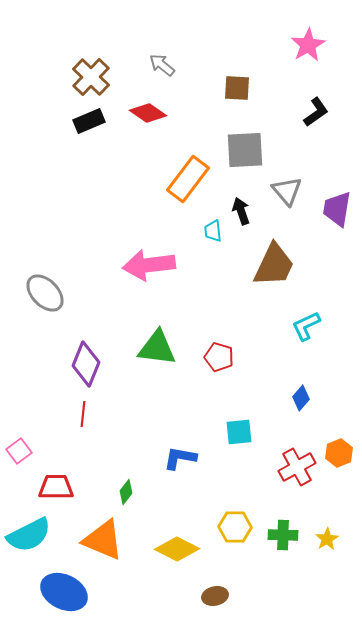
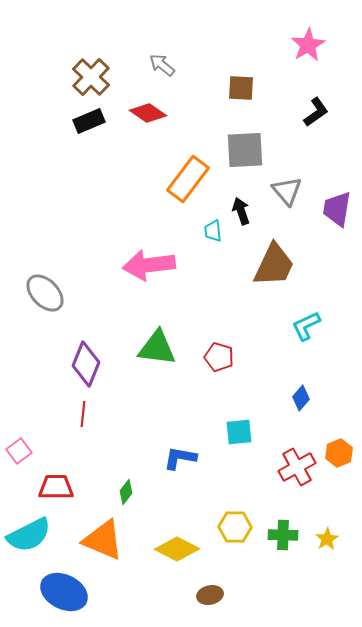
brown square: moved 4 px right
brown ellipse: moved 5 px left, 1 px up
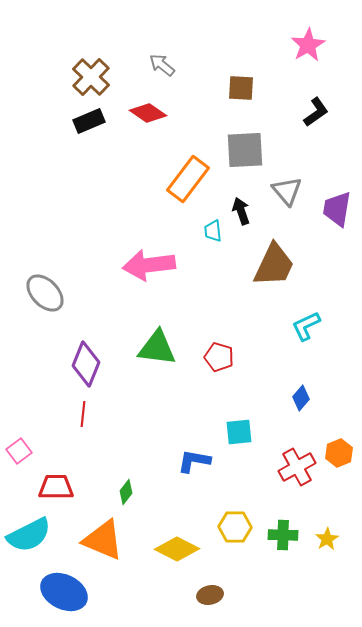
blue L-shape: moved 14 px right, 3 px down
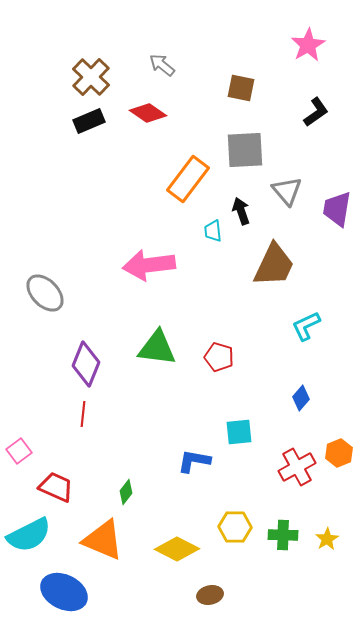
brown square: rotated 8 degrees clockwise
red trapezoid: rotated 24 degrees clockwise
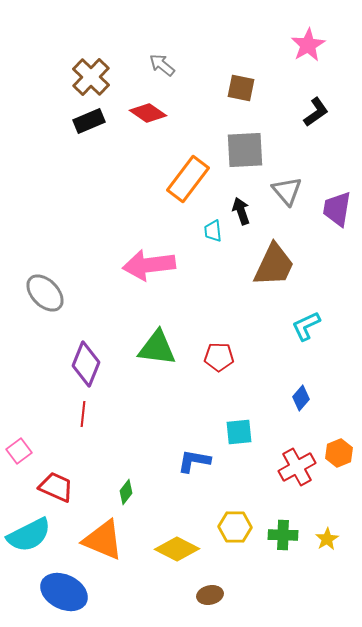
red pentagon: rotated 16 degrees counterclockwise
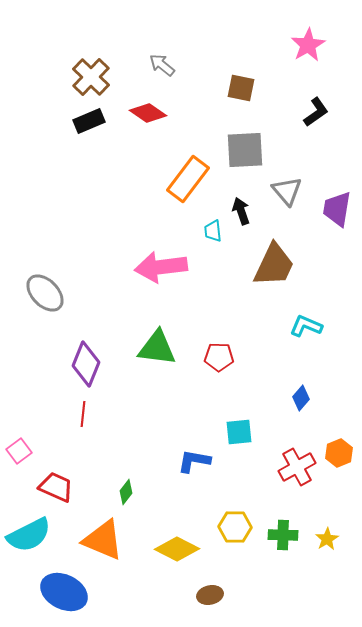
pink arrow: moved 12 px right, 2 px down
cyan L-shape: rotated 48 degrees clockwise
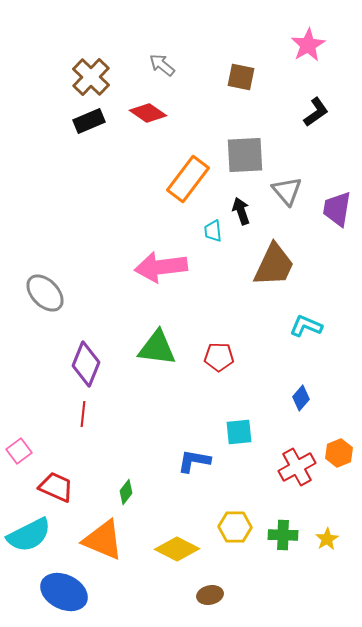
brown square: moved 11 px up
gray square: moved 5 px down
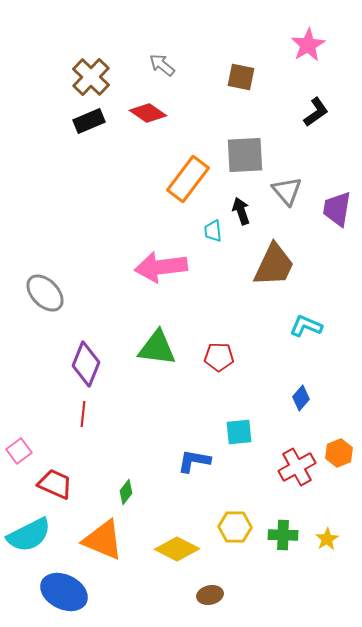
red trapezoid: moved 1 px left, 3 px up
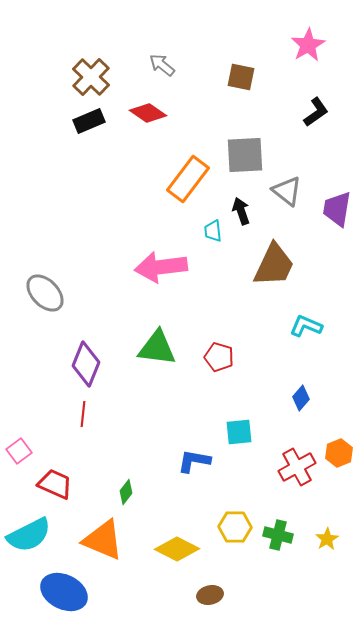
gray triangle: rotated 12 degrees counterclockwise
red pentagon: rotated 16 degrees clockwise
green cross: moved 5 px left; rotated 12 degrees clockwise
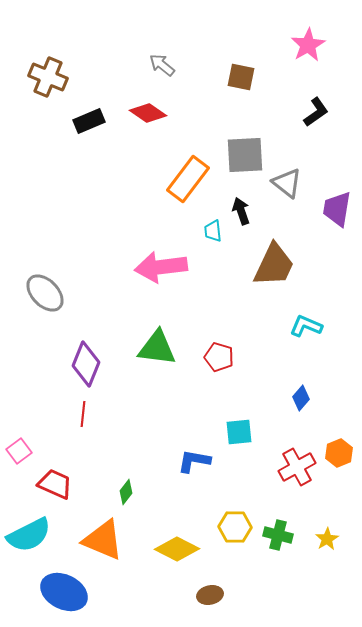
brown cross: moved 43 px left; rotated 21 degrees counterclockwise
gray triangle: moved 8 px up
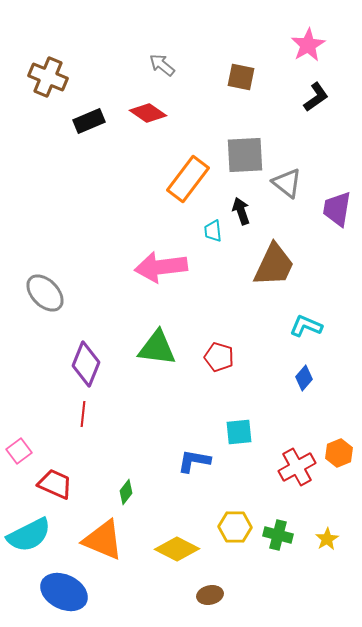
black L-shape: moved 15 px up
blue diamond: moved 3 px right, 20 px up
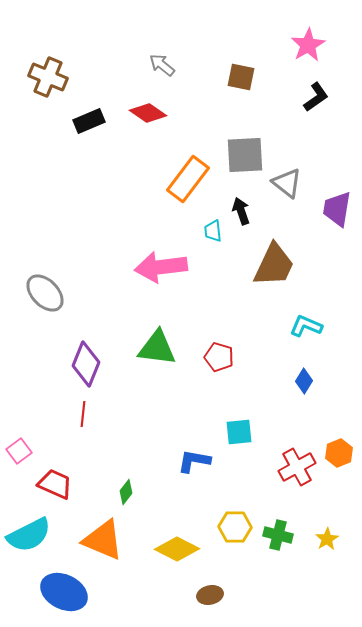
blue diamond: moved 3 px down; rotated 10 degrees counterclockwise
